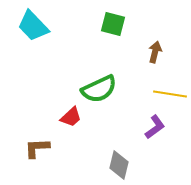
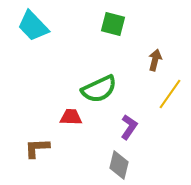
brown arrow: moved 8 px down
yellow line: rotated 64 degrees counterclockwise
red trapezoid: rotated 135 degrees counterclockwise
purple L-shape: moved 26 px left; rotated 20 degrees counterclockwise
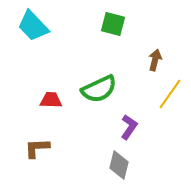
red trapezoid: moved 20 px left, 17 px up
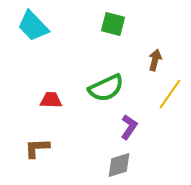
green semicircle: moved 7 px right, 1 px up
gray diamond: rotated 60 degrees clockwise
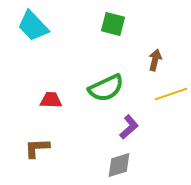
yellow line: moved 1 px right; rotated 36 degrees clockwise
purple L-shape: rotated 15 degrees clockwise
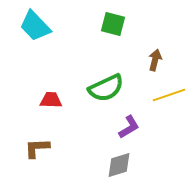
cyan trapezoid: moved 2 px right
yellow line: moved 2 px left, 1 px down
purple L-shape: rotated 10 degrees clockwise
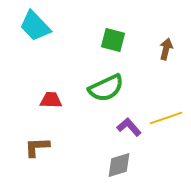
green square: moved 16 px down
brown arrow: moved 11 px right, 11 px up
yellow line: moved 3 px left, 23 px down
purple L-shape: rotated 100 degrees counterclockwise
brown L-shape: moved 1 px up
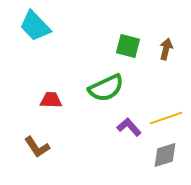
green square: moved 15 px right, 6 px down
brown L-shape: rotated 120 degrees counterclockwise
gray diamond: moved 46 px right, 10 px up
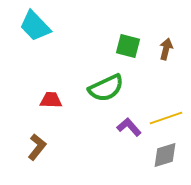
brown L-shape: rotated 108 degrees counterclockwise
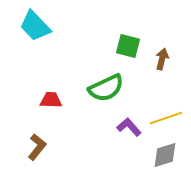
brown arrow: moved 4 px left, 10 px down
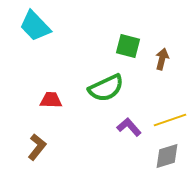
yellow line: moved 4 px right, 2 px down
gray diamond: moved 2 px right, 1 px down
